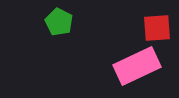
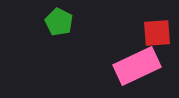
red square: moved 5 px down
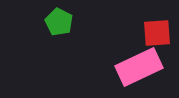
pink rectangle: moved 2 px right, 1 px down
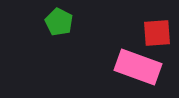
pink rectangle: moved 1 px left; rotated 45 degrees clockwise
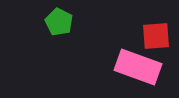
red square: moved 1 px left, 3 px down
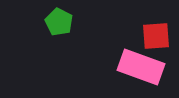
pink rectangle: moved 3 px right
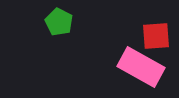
pink rectangle: rotated 9 degrees clockwise
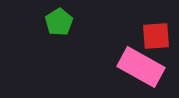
green pentagon: rotated 12 degrees clockwise
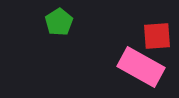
red square: moved 1 px right
